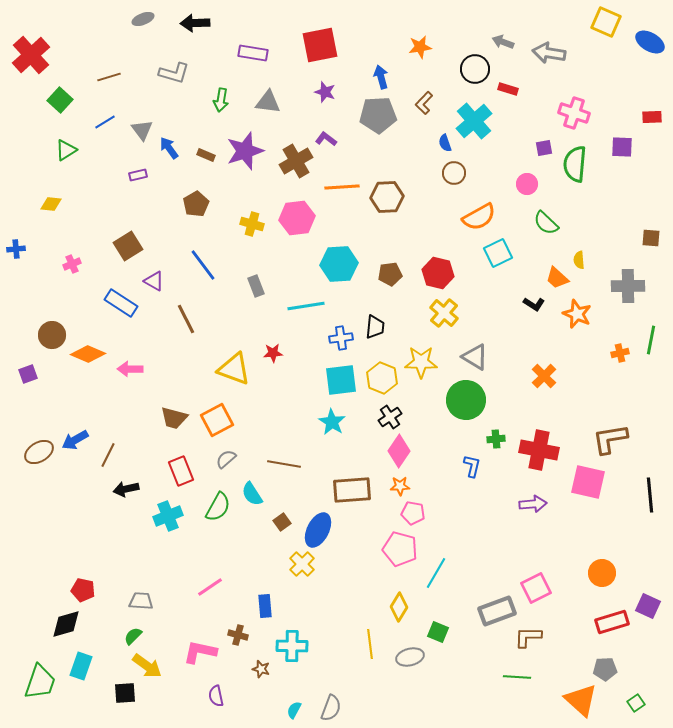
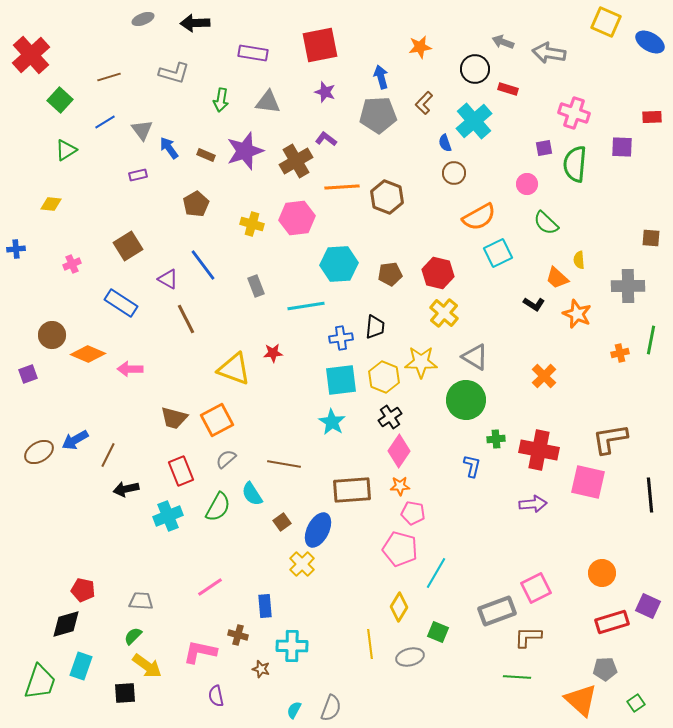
brown hexagon at (387, 197): rotated 24 degrees clockwise
purple triangle at (154, 281): moved 14 px right, 2 px up
yellow hexagon at (382, 378): moved 2 px right, 1 px up
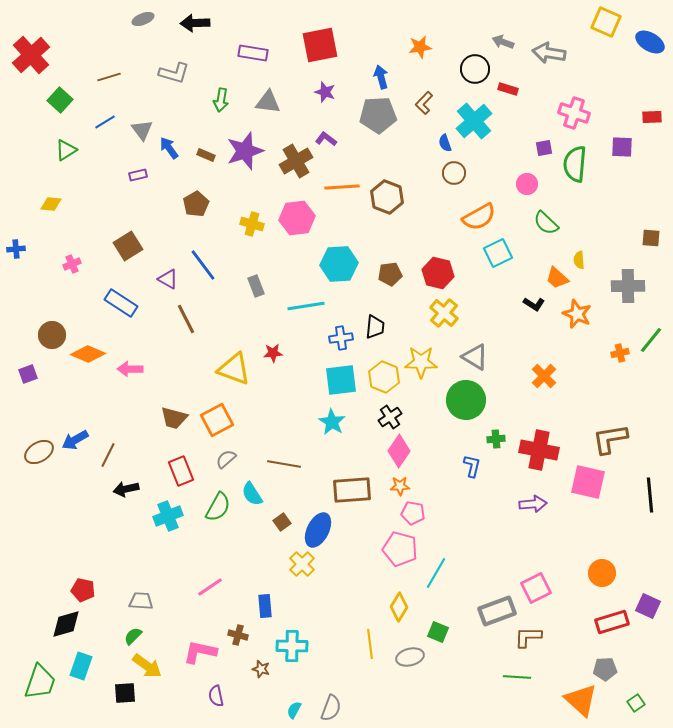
green line at (651, 340): rotated 28 degrees clockwise
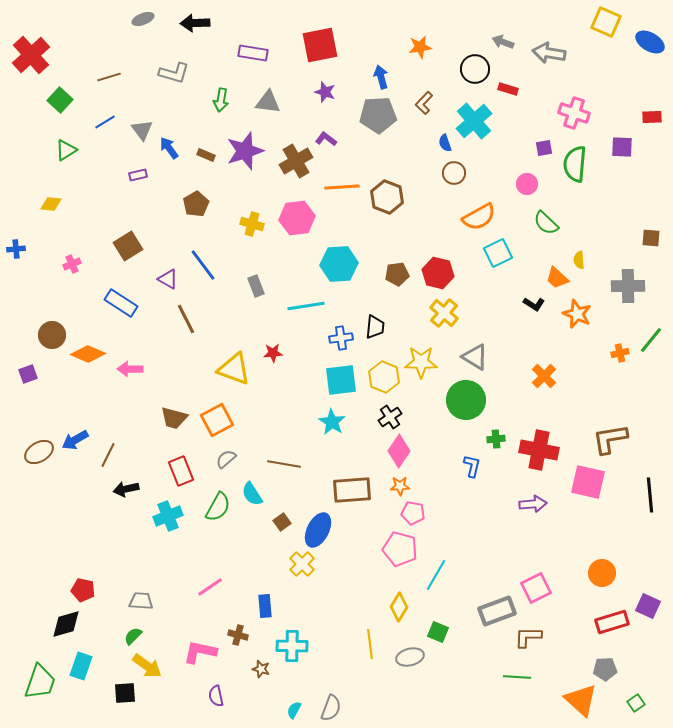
brown pentagon at (390, 274): moved 7 px right
cyan line at (436, 573): moved 2 px down
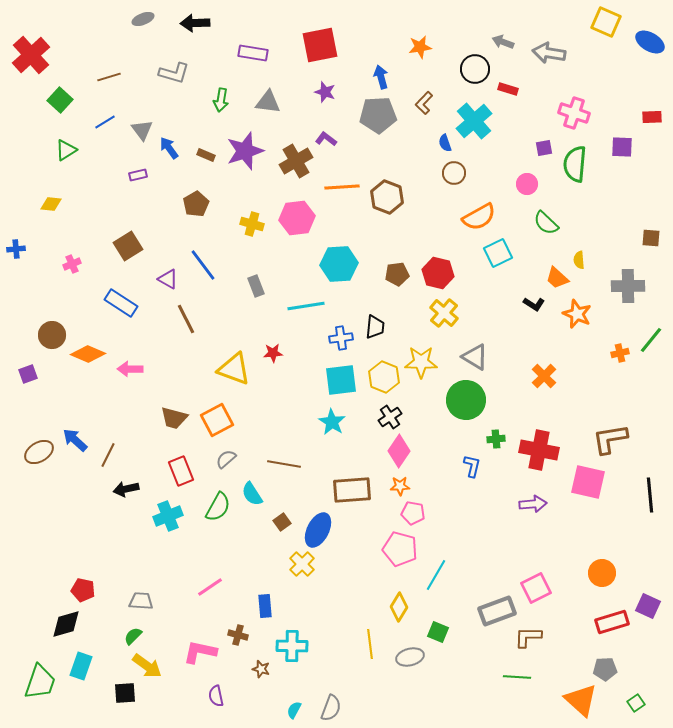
blue arrow at (75, 440): rotated 72 degrees clockwise
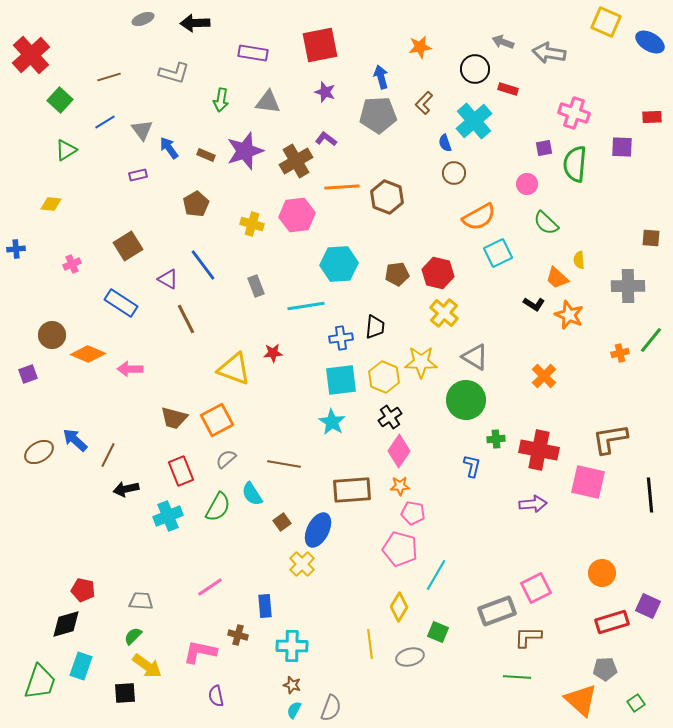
pink hexagon at (297, 218): moved 3 px up
orange star at (577, 314): moved 8 px left, 1 px down
brown star at (261, 669): moved 31 px right, 16 px down
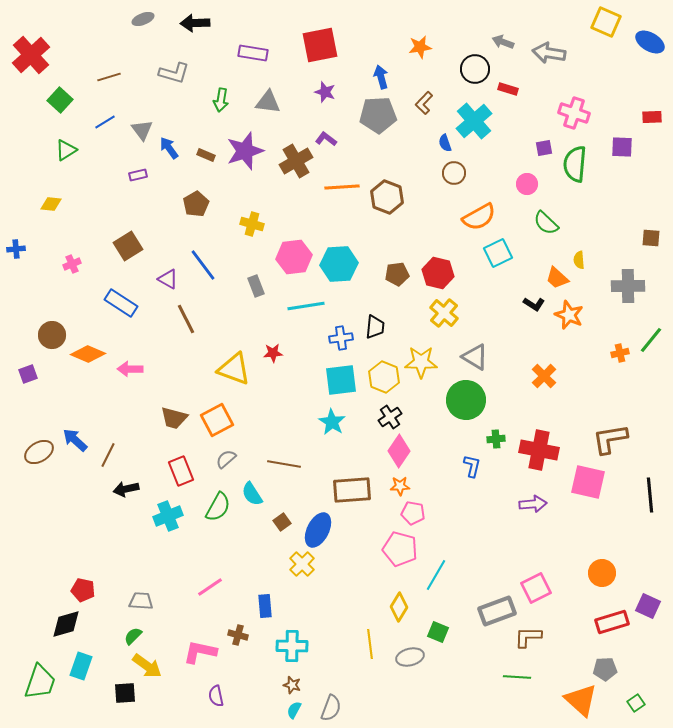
pink hexagon at (297, 215): moved 3 px left, 42 px down
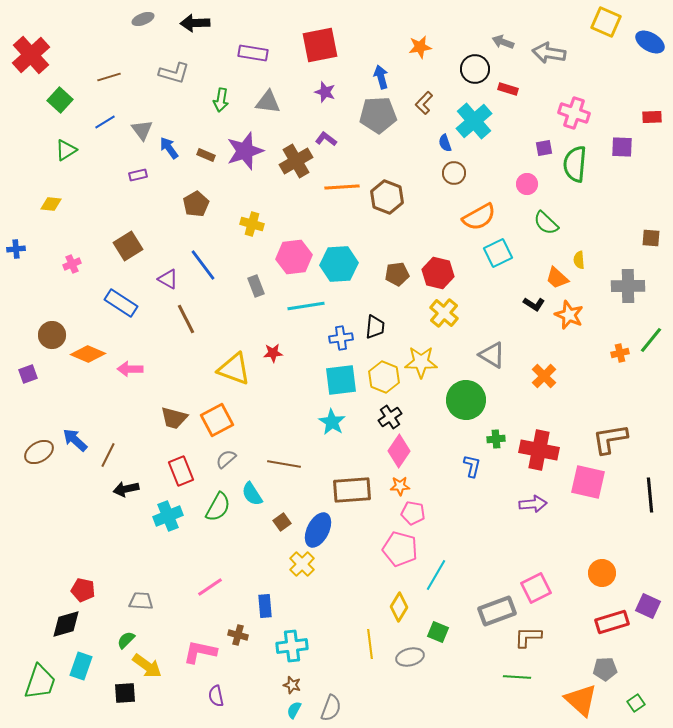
gray triangle at (475, 357): moved 17 px right, 2 px up
green semicircle at (133, 636): moved 7 px left, 4 px down
cyan cross at (292, 646): rotated 8 degrees counterclockwise
